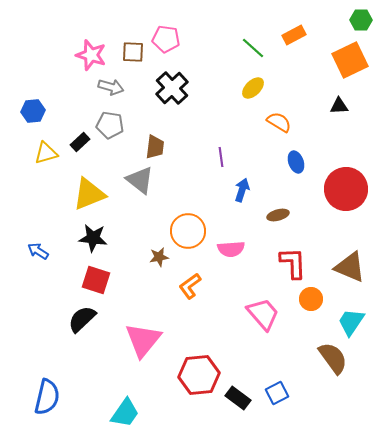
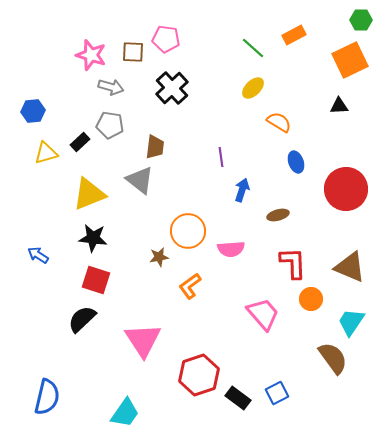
blue arrow at (38, 251): moved 4 px down
pink triangle at (143, 340): rotated 12 degrees counterclockwise
red hexagon at (199, 375): rotated 12 degrees counterclockwise
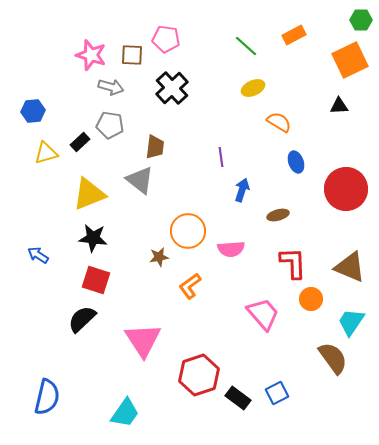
green line at (253, 48): moved 7 px left, 2 px up
brown square at (133, 52): moved 1 px left, 3 px down
yellow ellipse at (253, 88): rotated 20 degrees clockwise
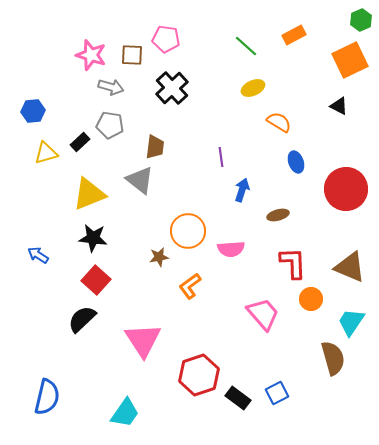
green hexagon at (361, 20): rotated 25 degrees counterclockwise
black triangle at (339, 106): rotated 30 degrees clockwise
red square at (96, 280): rotated 24 degrees clockwise
brown semicircle at (333, 358): rotated 20 degrees clockwise
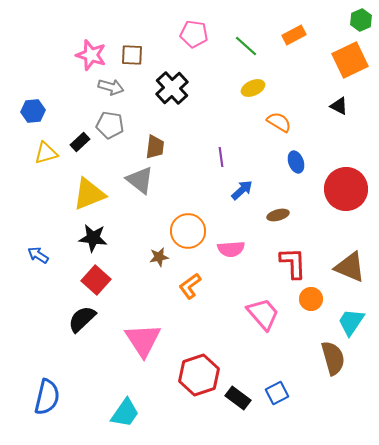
pink pentagon at (166, 39): moved 28 px right, 5 px up
blue arrow at (242, 190): rotated 30 degrees clockwise
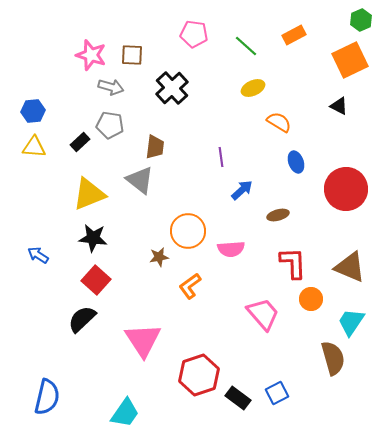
yellow triangle at (46, 153): moved 12 px left, 6 px up; rotated 20 degrees clockwise
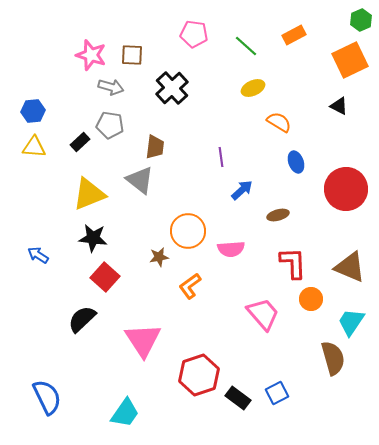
red square at (96, 280): moved 9 px right, 3 px up
blue semicircle at (47, 397): rotated 39 degrees counterclockwise
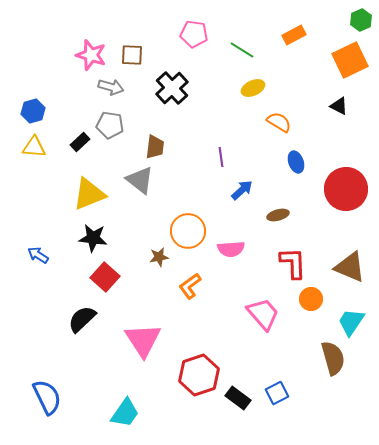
green line at (246, 46): moved 4 px left, 4 px down; rotated 10 degrees counterclockwise
blue hexagon at (33, 111): rotated 10 degrees counterclockwise
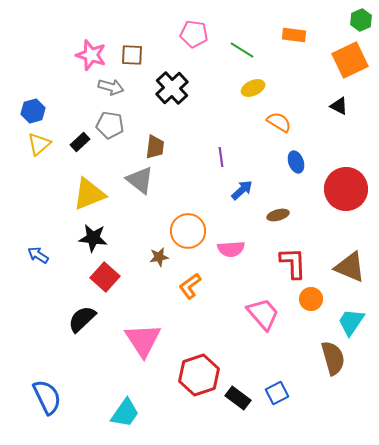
orange rectangle at (294, 35): rotated 35 degrees clockwise
yellow triangle at (34, 147): moved 5 px right, 3 px up; rotated 45 degrees counterclockwise
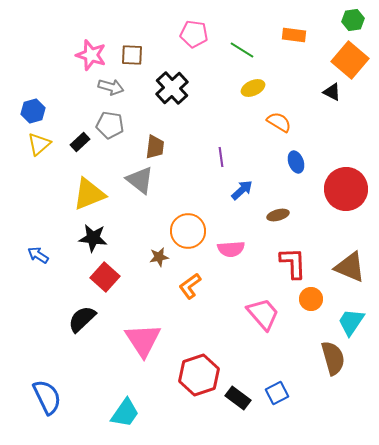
green hexagon at (361, 20): moved 8 px left; rotated 15 degrees clockwise
orange square at (350, 60): rotated 24 degrees counterclockwise
black triangle at (339, 106): moved 7 px left, 14 px up
